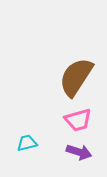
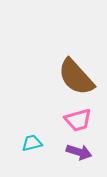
brown semicircle: rotated 75 degrees counterclockwise
cyan trapezoid: moved 5 px right
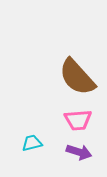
brown semicircle: moved 1 px right
pink trapezoid: rotated 12 degrees clockwise
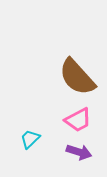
pink trapezoid: rotated 24 degrees counterclockwise
cyan trapezoid: moved 2 px left, 4 px up; rotated 30 degrees counterclockwise
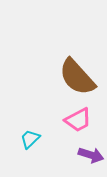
purple arrow: moved 12 px right, 3 px down
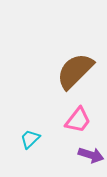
brown semicircle: moved 2 px left, 6 px up; rotated 87 degrees clockwise
pink trapezoid: rotated 24 degrees counterclockwise
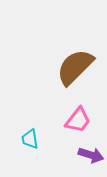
brown semicircle: moved 4 px up
cyan trapezoid: rotated 55 degrees counterclockwise
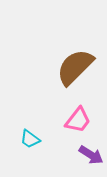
cyan trapezoid: rotated 45 degrees counterclockwise
purple arrow: rotated 15 degrees clockwise
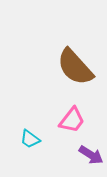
brown semicircle: rotated 87 degrees counterclockwise
pink trapezoid: moved 6 px left
